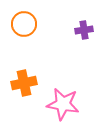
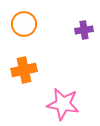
orange cross: moved 13 px up
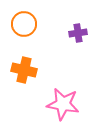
purple cross: moved 6 px left, 3 px down
orange cross: rotated 25 degrees clockwise
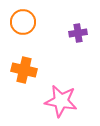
orange circle: moved 1 px left, 2 px up
pink star: moved 2 px left, 3 px up
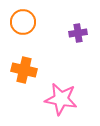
pink star: moved 2 px up
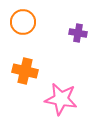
purple cross: rotated 18 degrees clockwise
orange cross: moved 1 px right, 1 px down
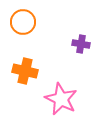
purple cross: moved 3 px right, 11 px down
pink star: rotated 16 degrees clockwise
